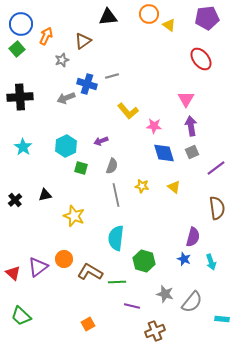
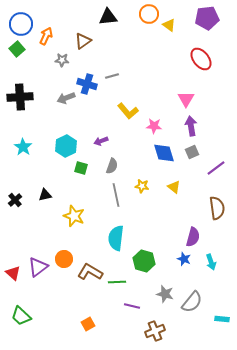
gray star at (62, 60): rotated 24 degrees clockwise
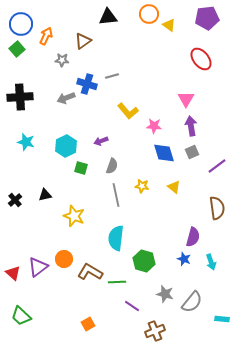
cyan star at (23, 147): moved 3 px right, 5 px up; rotated 18 degrees counterclockwise
purple line at (216, 168): moved 1 px right, 2 px up
purple line at (132, 306): rotated 21 degrees clockwise
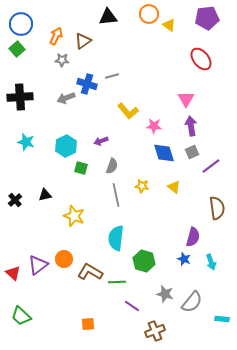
orange arrow at (46, 36): moved 10 px right
purple line at (217, 166): moved 6 px left
purple triangle at (38, 267): moved 2 px up
orange square at (88, 324): rotated 24 degrees clockwise
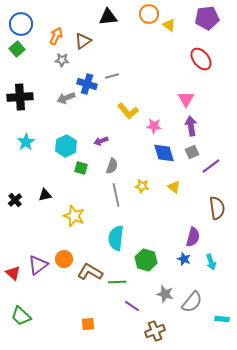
cyan star at (26, 142): rotated 24 degrees clockwise
green hexagon at (144, 261): moved 2 px right, 1 px up
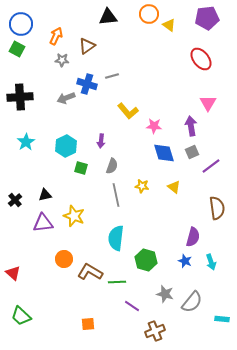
brown triangle at (83, 41): moved 4 px right, 5 px down
green square at (17, 49): rotated 21 degrees counterclockwise
pink triangle at (186, 99): moved 22 px right, 4 px down
purple arrow at (101, 141): rotated 64 degrees counterclockwise
blue star at (184, 259): moved 1 px right, 2 px down
purple triangle at (38, 265): moved 5 px right, 42 px up; rotated 30 degrees clockwise
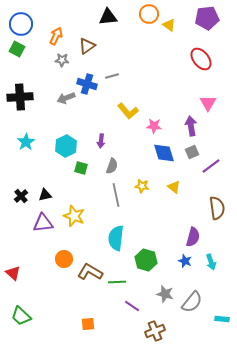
black cross at (15, 200): moved 6 px right, 4 px up
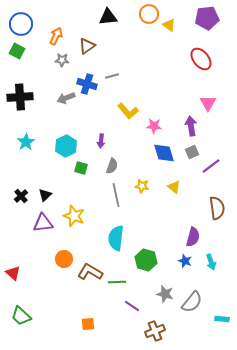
green square at (17, 49): moved 2 px down
black triangle at (45, 195): rotated 32 degrees counterclockwise
